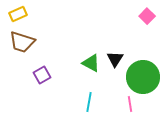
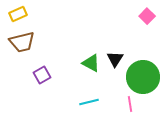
brown trapezoid: rotated 32 degrees counterclockwise
cyan line: rotated 66 degrees clockwise
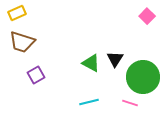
yellow rectangle: moved 1 px left, 1 px up
brown trapezoid: rotated 32 degrees clockwise
purple square: moved 6 px left
pink line: moved 1 px up; rotated 63 degrees counterclockwise
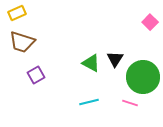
pink square: moved 3 px right, 6 px down
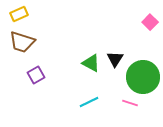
yellow rectangle: moved 2 px right, 1 px down
cyan line: rotated 12 degrees counterclockwise
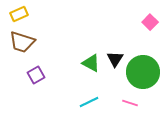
green circle: moved 5 px up
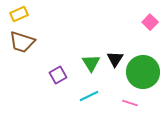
green triangle: rotated 30 degrees clockwise
purple square: moved 22 px right
cyan line: moved 6 px up
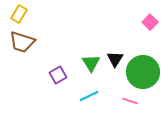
yellow rectangle: rotated 36 degrees counterclockwise
pink line: moved 2 px up
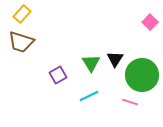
yellow rectangle: moved 3 px right; rotated 12 degrees clockwise
brown trapezoid: moved 1 px left
green circle: moved 1 px left, 3 px down
pink line: moved 1 px down
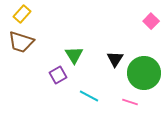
pink square: moved 1 px right, 1 px up
green triangle: moved 17 px left, 8 px up
green circle: moved 2 px right, 2 px up
cyan line: rotated 54 degrees clockwise
